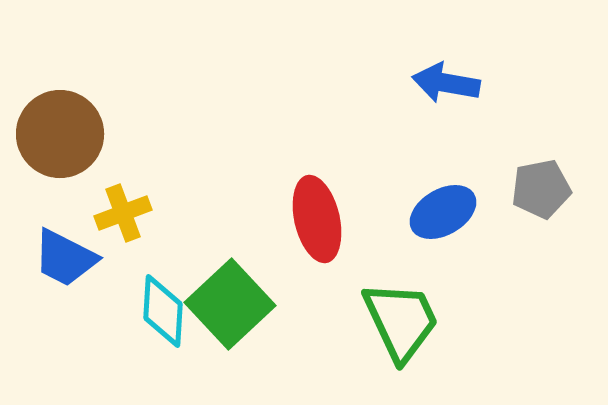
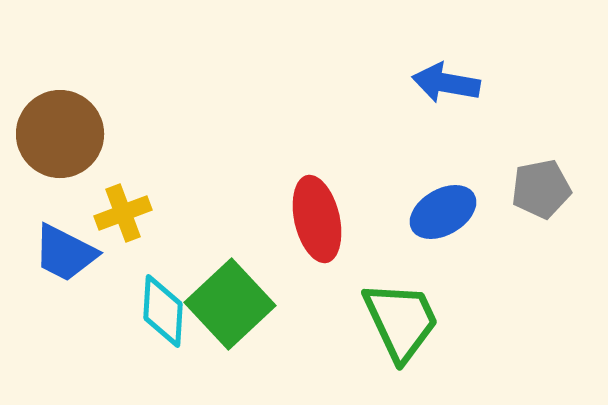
blue trapezoid: moved 5 px up
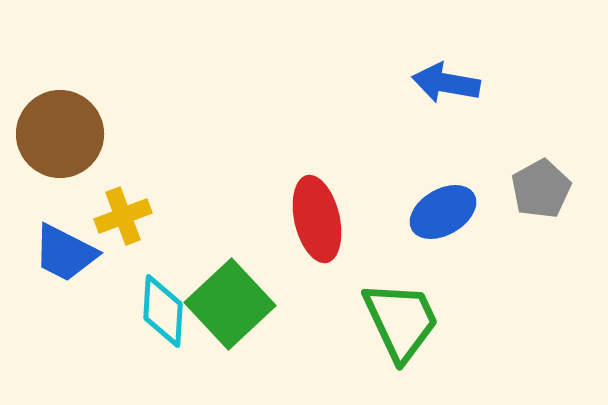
gray pentagon: rotated 18 degrees counterclockwise
yellow cross: moved 3 px down
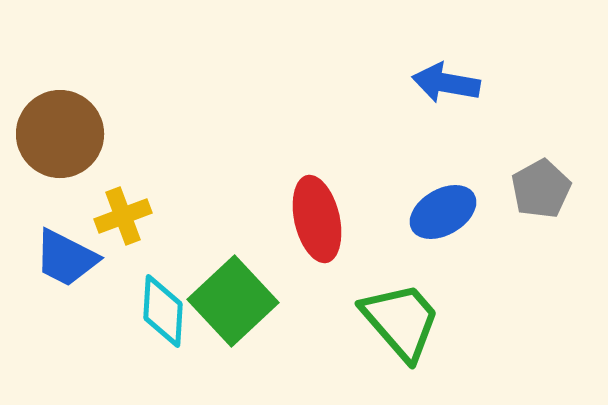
blue trapezoid: moved 1 px right, 5 px down
green square: moved 3 px right, 3 px up
green trapezoid: rotated 16 degrees counterclockwise
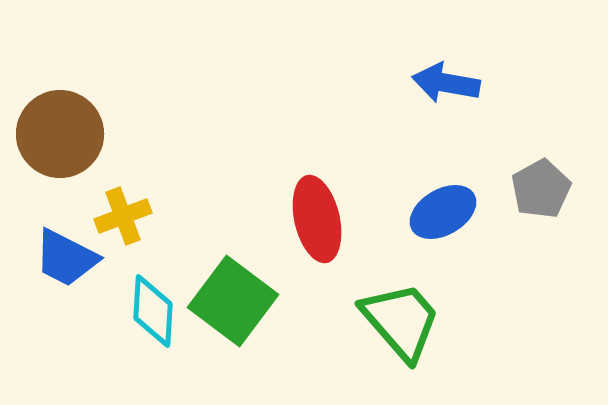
green square: rotated 10 degrees counterclockwise
cyan diamond: moved 10 px left
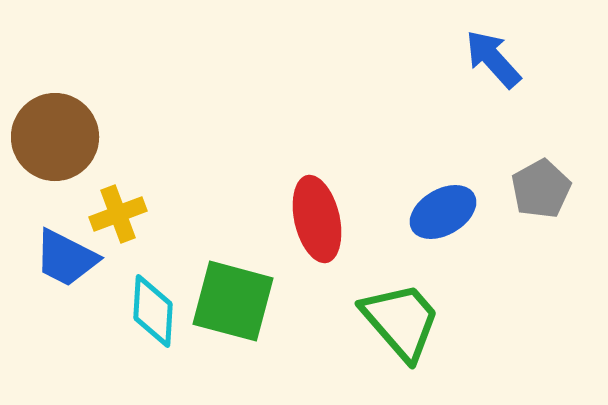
blue arrow: moved 47 px right, 24 px up; rotated 38 degrees clockwise
brown circle: moved 5 px left, 3 px down
yellow cross: moved 5 px left, 2 px up
green square: rotated 22 degrees counterclockwise
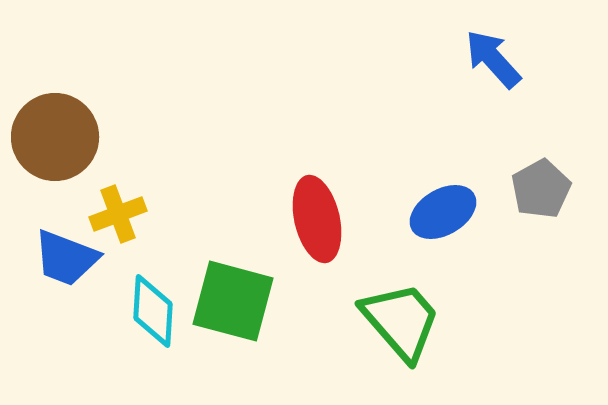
blue trapezoid: rotated 6 degrees counterclockwise
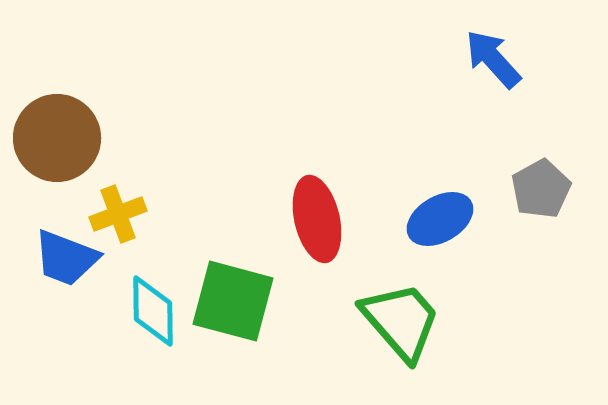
brown circle: moved 2 px right, 1 px down
blue ellipse: moved 3 px left, 7 px down
cyan diamond: rotated 4 degrees counterclockwise
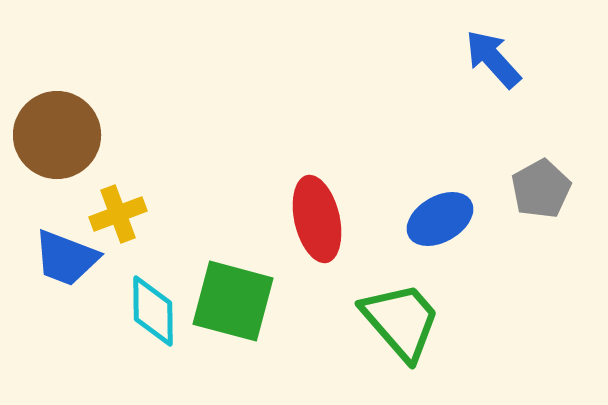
brown circle: moved 3 px up
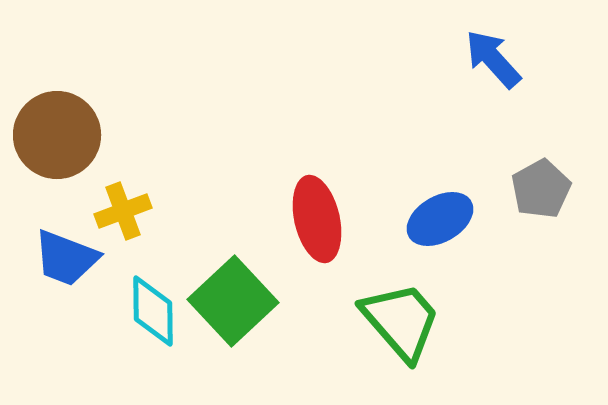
yellow cross: moved 5 px right, 3 px up
green square: rotated 32 degrees clockwise
